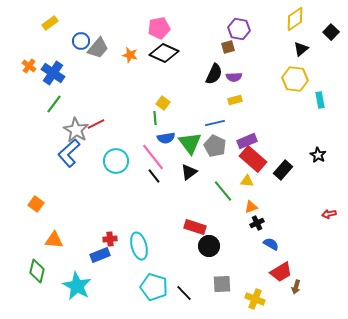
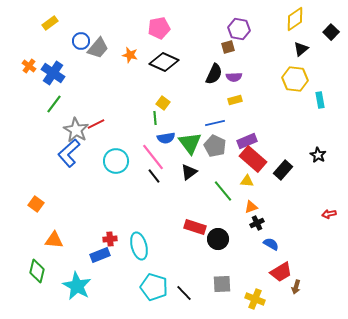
black diamond at (164, 53): moved 9 px down
black circle at (209, 246): moved 9 px right, 7 px up
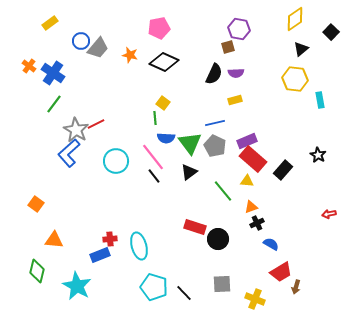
purple semicircle at (234, 77): moved 2 px right, 4 px up
blue semicircle at (166, 138): rotated 12 degrees clockwise
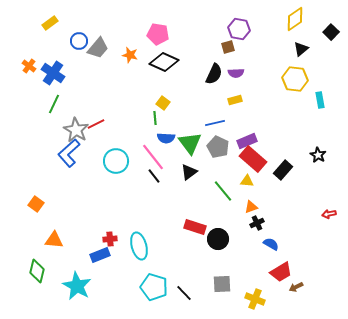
pink pentagon at (159, 28): moved 1 px left, 6 px down; rotated 20 degrees clockwise
blue circle at (81, 41): moved 2 px left
green line at (54, 104): rotated 12 degrees counterclockwise
gray pentagon at (215, 146): moved 3 px right, 1 px down
brown arrow at (296, 287): rotated 48 degrees clockwise
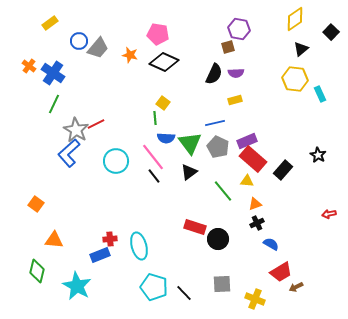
cyan rectangle at (320, 100): moved 6 px up; rotated 14 degrees counterclockwise
orange triangle at (251, 207): moved 4 px right, 3 px up
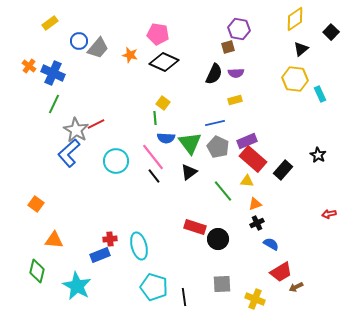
blue cross at (53, 73): rotated 10 degrees counterclockwise
black line at (184, 293): moved 4 px down; rotated 36 degrees clockwise
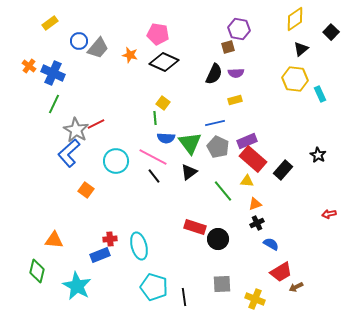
pink line at (153, 157): rotated 24 degrees counterclockwise
orange square at (36, 204): moved 50 px right, 14 px up
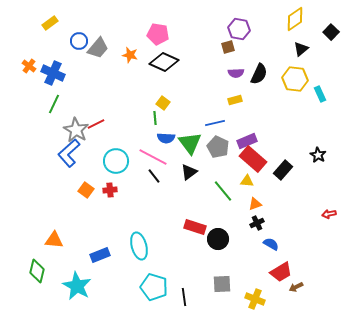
black semicircle at (214, 74): moved 45 px right
red cross at (110, 239): moved 49 px up
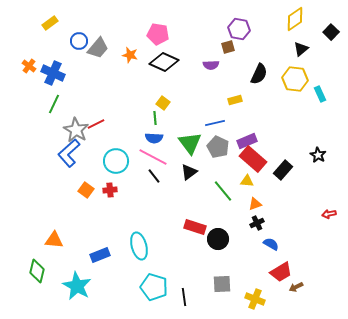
purple semicircle at (236, 73): moved 25 px left, 8 px up
blue semicircle at (166, 138): moved 12 px left
